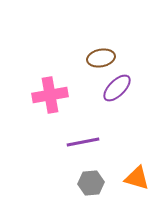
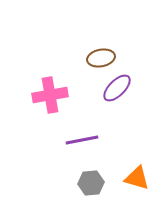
purple line: moved 1 px left, 2 px up
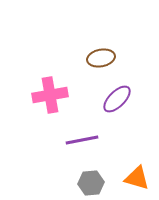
purple ellipse: moved 11 px down
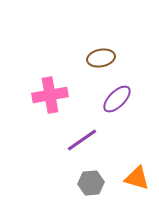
purple line: rotated 24 degrees counterclockwise
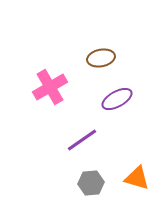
pink cross: moved 8 px up; rotated 20 degrees counterclockwise
purple ellipse: rotated 16 degrees clockwise
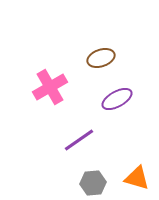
brown ellipse: rotated 8 degrees counterclockwise
purple line: moved 3 px left
gray hexagon: moved 2 px right
